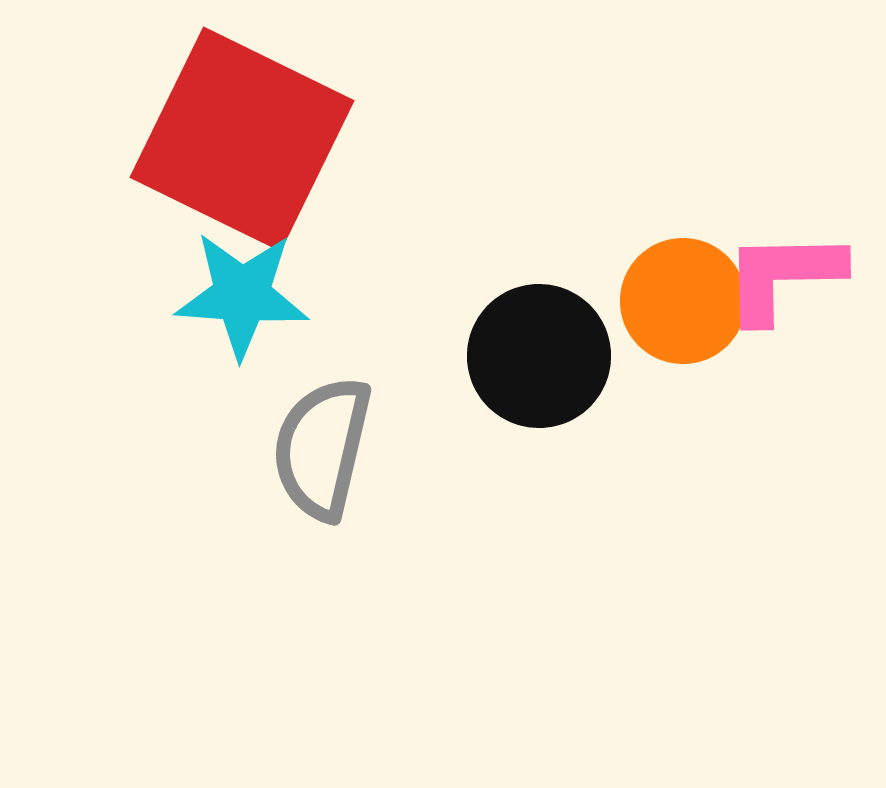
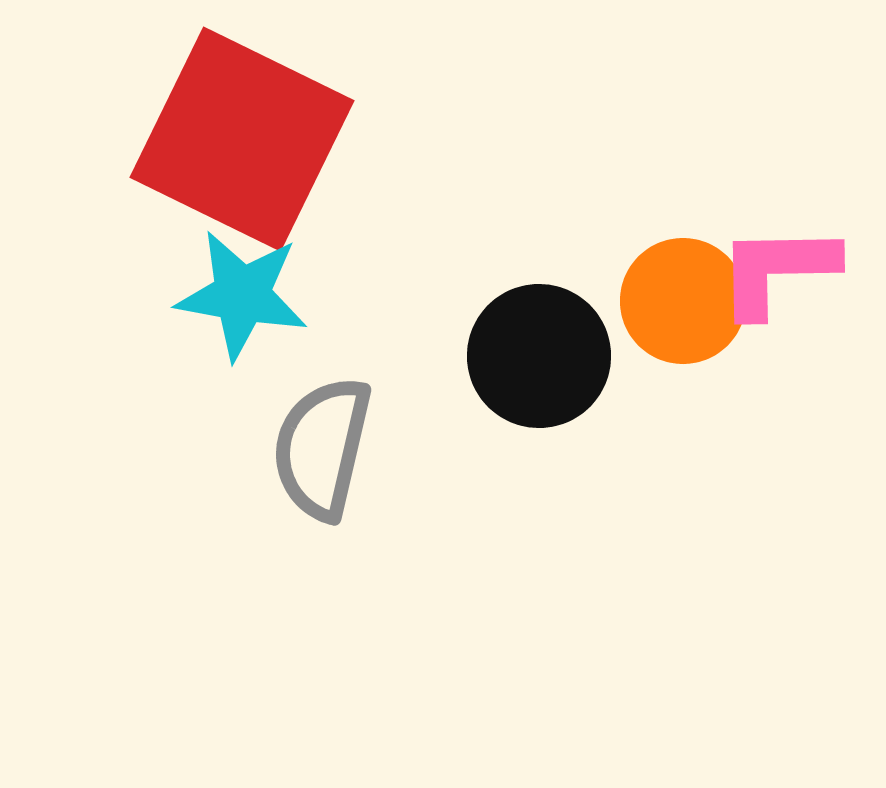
pink L-shape: moved 6 px left, 6 px up
cyan star: rotated 6 degrees clockwise
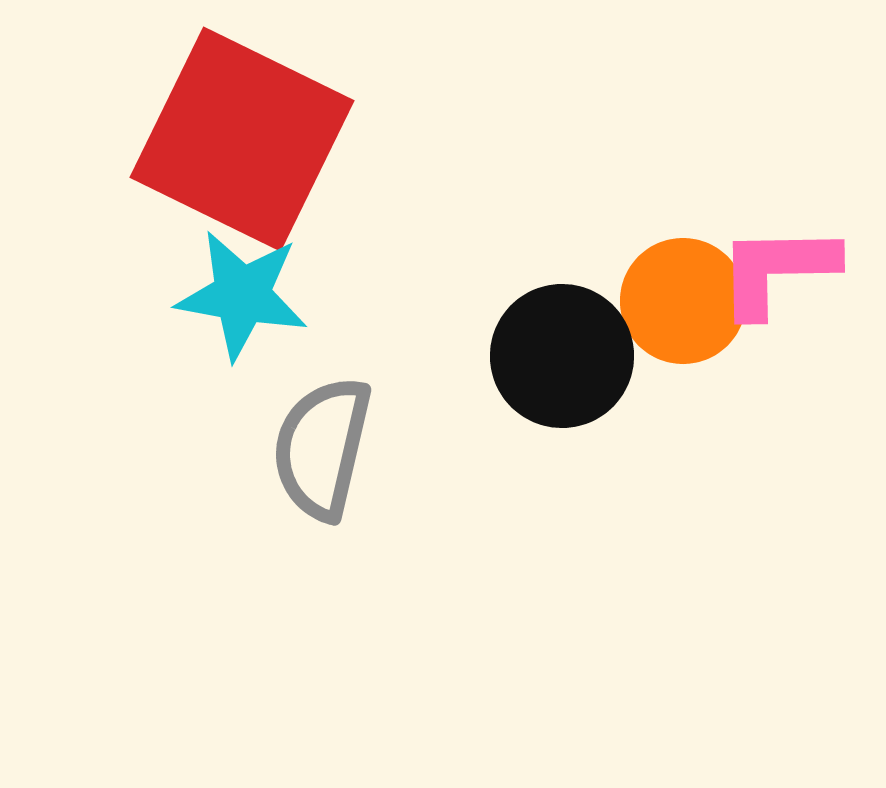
black circle: moved 23 px right
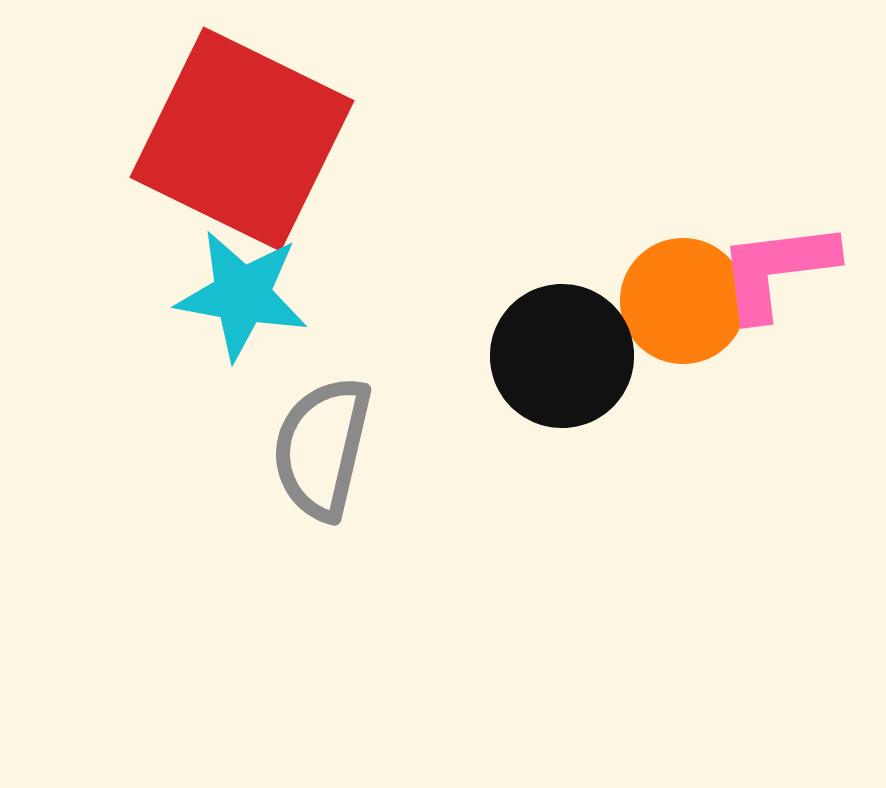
pink L-shape: rotated 6 degrees counterclockwise
